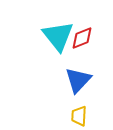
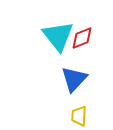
blue triangle: moved 4 px left, 1 px up
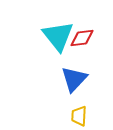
red diamond: rotated 15 degrees clockwise
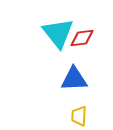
cyan triangle: moved 3 px up
blue triangle: rotated 44 degrees clockwise
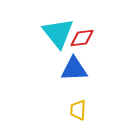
blue triangle: moved 10 px up
yellow trapezoid: moved 1 px left, 6 px up
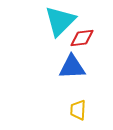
cyan triangle: moved 2 px right, 12 px up; rotated 24 degrees clockwise
blue triangle: moved 2 px left, 2 px up
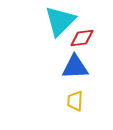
blue triangle: moved 3 px right
yellow trapezoid: moved 3 px left, 9 px up
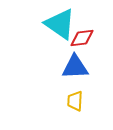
cyan triangle: moved 3 px down; rotated 40 degrees counterclockwise
